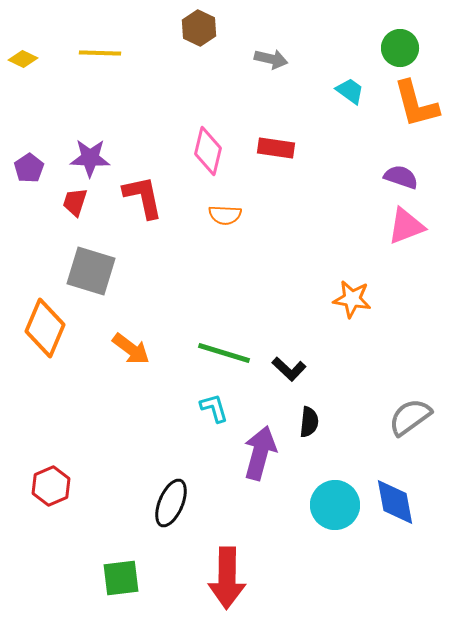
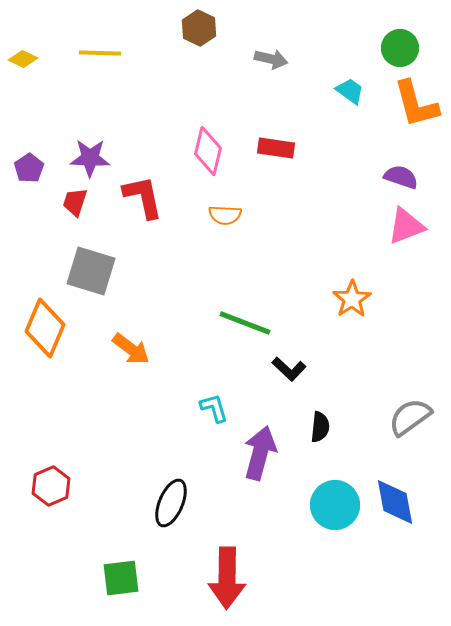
orange star: rotated 30 degrees clockwise
green line: moved 21 px right, 30 px up; rotated 4 degrees clockwise
black semicircle: moved 11 px right, 5 px down
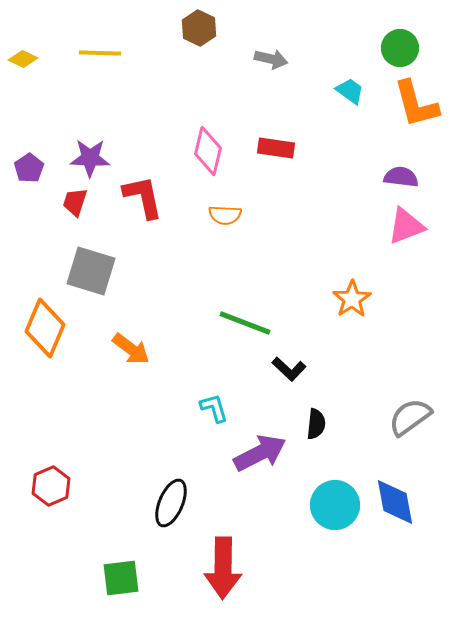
purple semicircle: rotated 12 degrees counterclockwise
black semicircle: moved 4 px left, 3 px up
purple arrow: rotated 48 degrees clockwise
red arrow: moved 4 px left, 10 px up
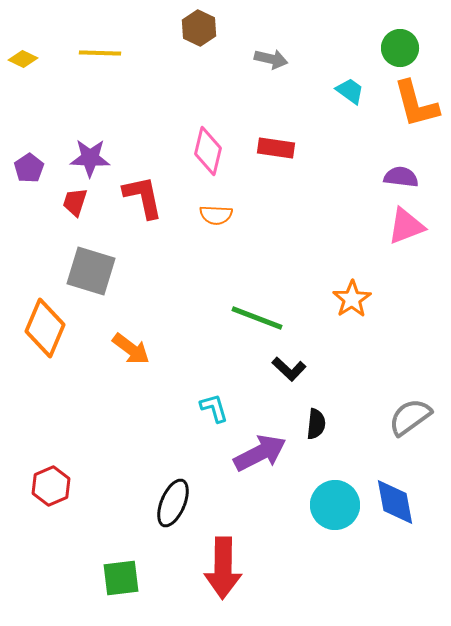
orange semicircle: moved 9 px left
green line: moved 12 px right, 5 px up
black ellipse: moved 2 px right
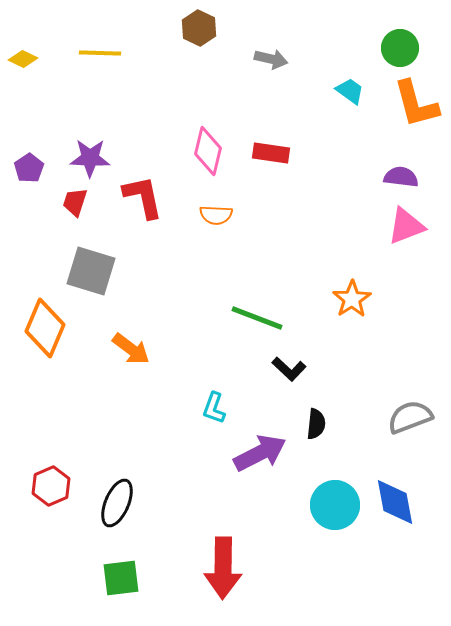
red rectangle: moved 5 px left, 5 px down
cyan L-shape: rotated 144 degrees counterclockwise
gray semicircle: rotated 15 degrees clockwise
black ellipse: moved 56 px left
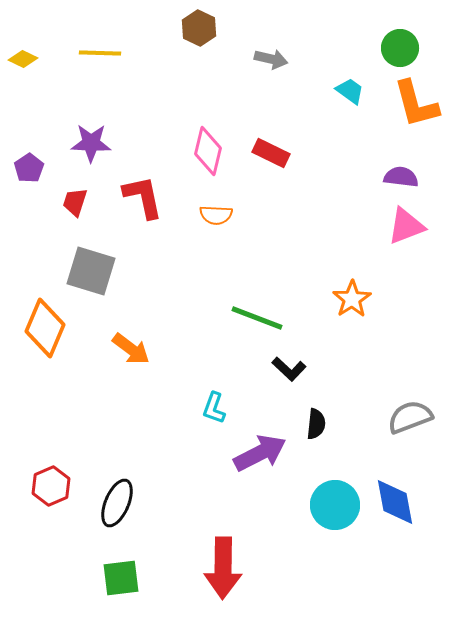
red rectangle: rotated 18 degrees clockwise
purple star: moved 1 px right, 15 px up
